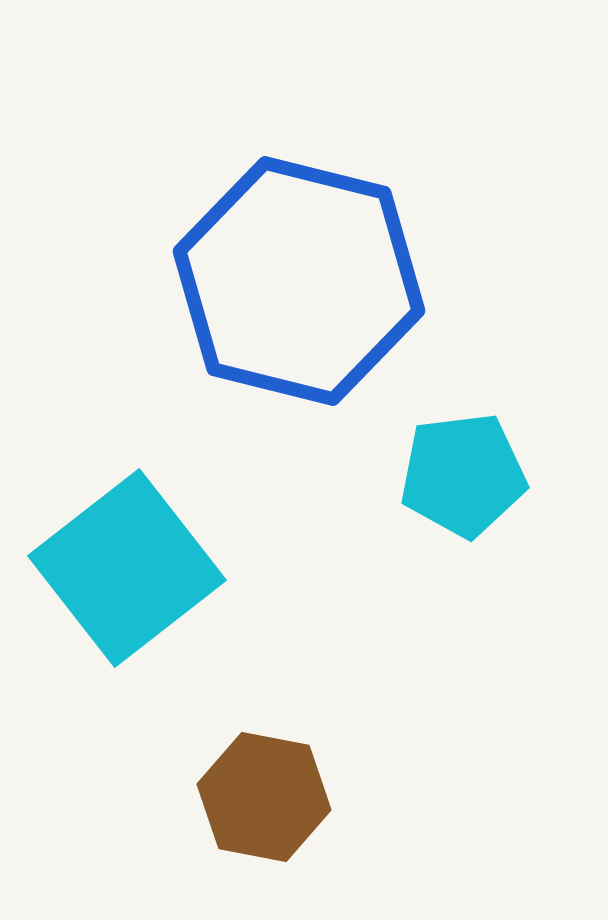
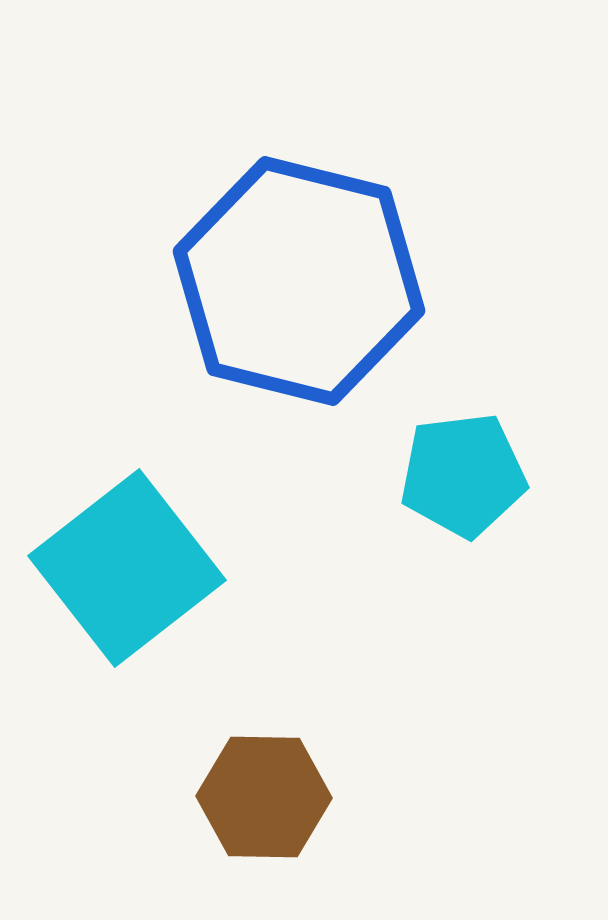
brown hexagon: rotated 10 degrees counterclockwise
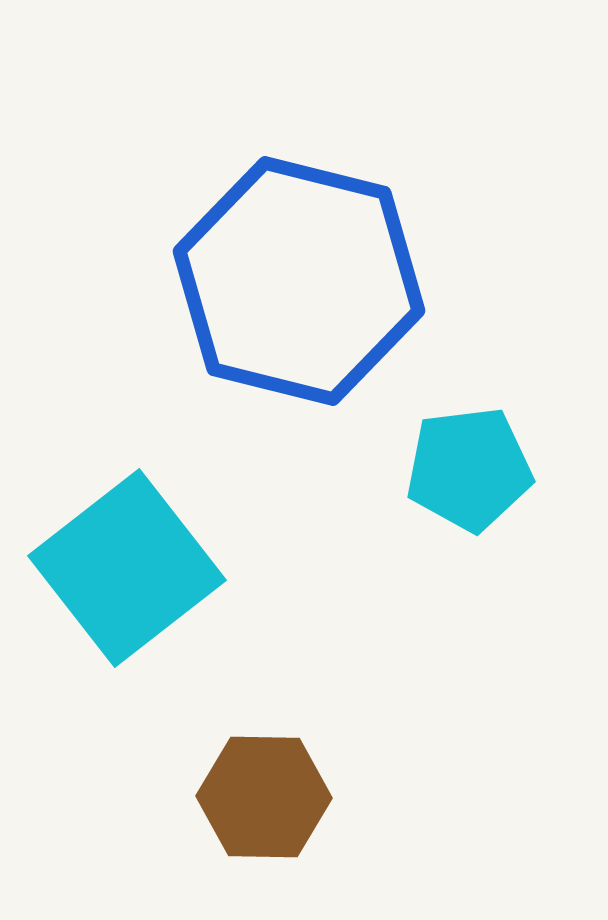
cyan pentagon: moved 6 px right, 6 px up
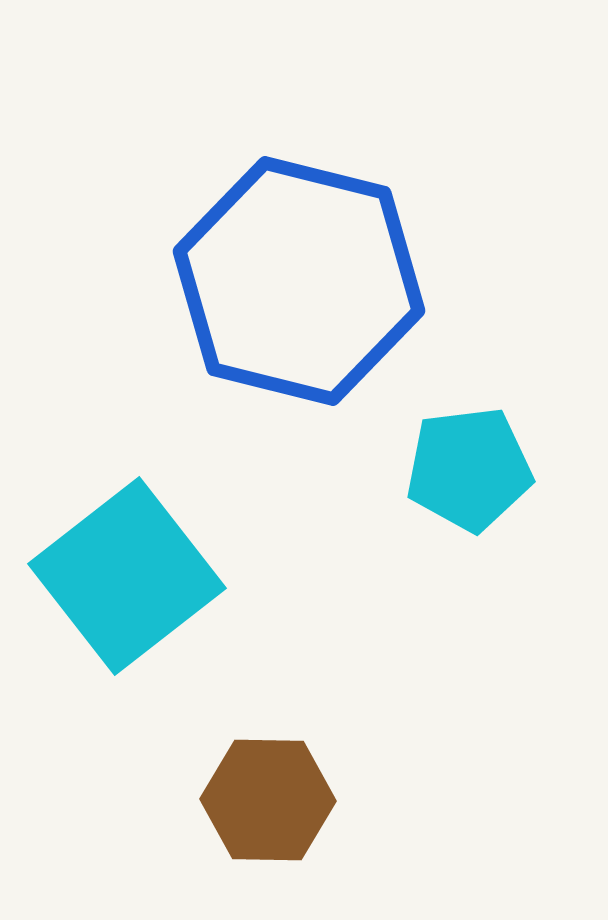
cyan square: moved 8 px down
brown hexagon: moved 4 px right, 3 px down
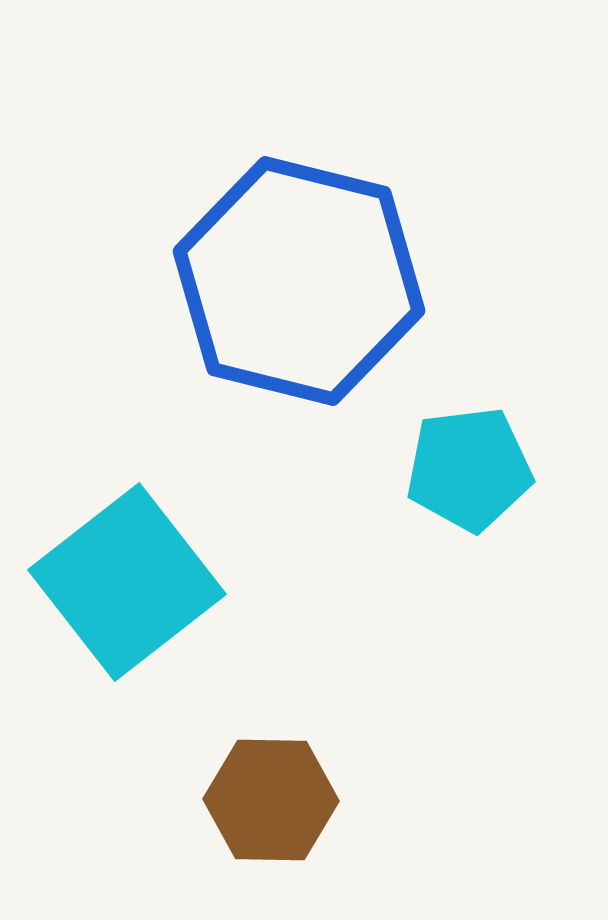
cyan square: moved 6 px down
brown hexagon: moved 3 px right
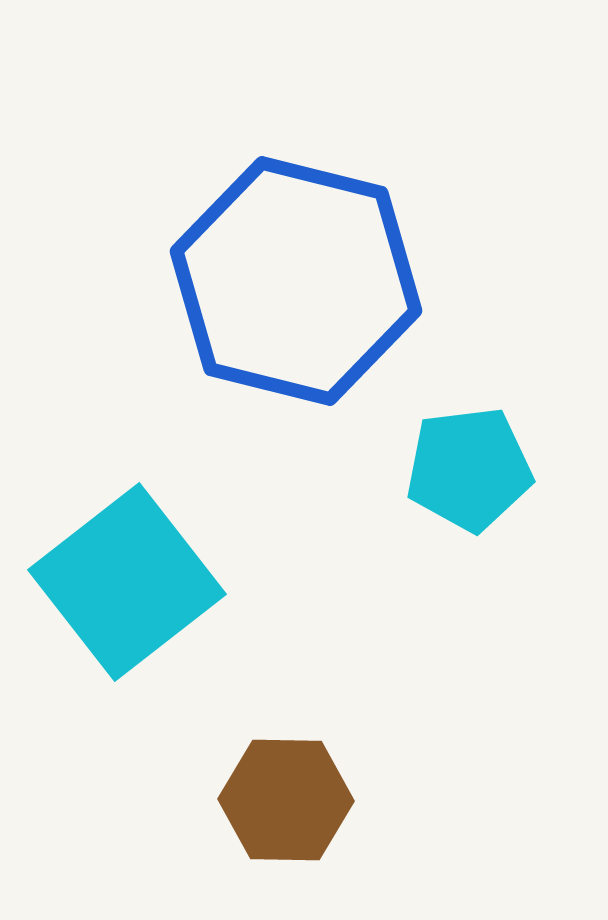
blue hexagon: moved 3 px left
brown hexagon: moved 15 px right
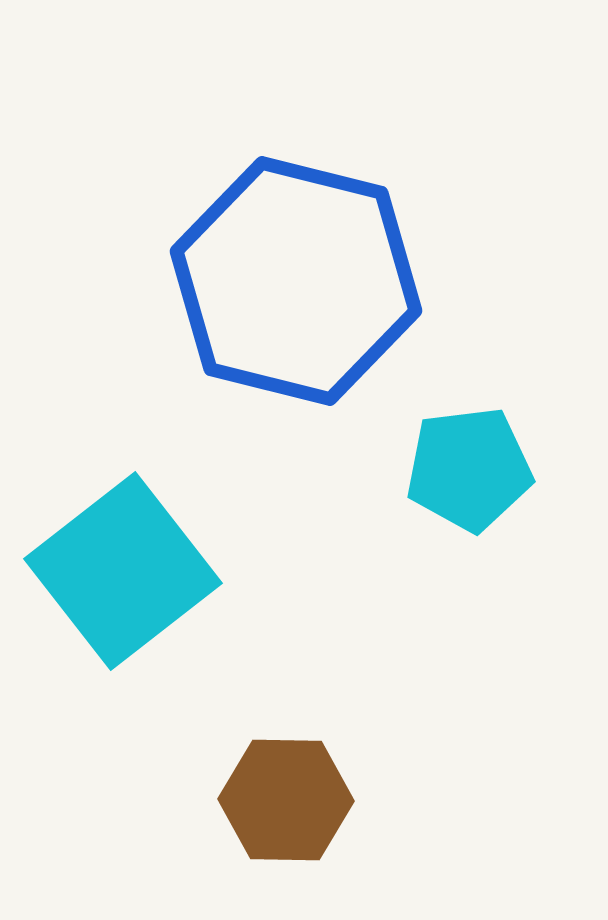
cyan square: moved 4 px left, 11 px up
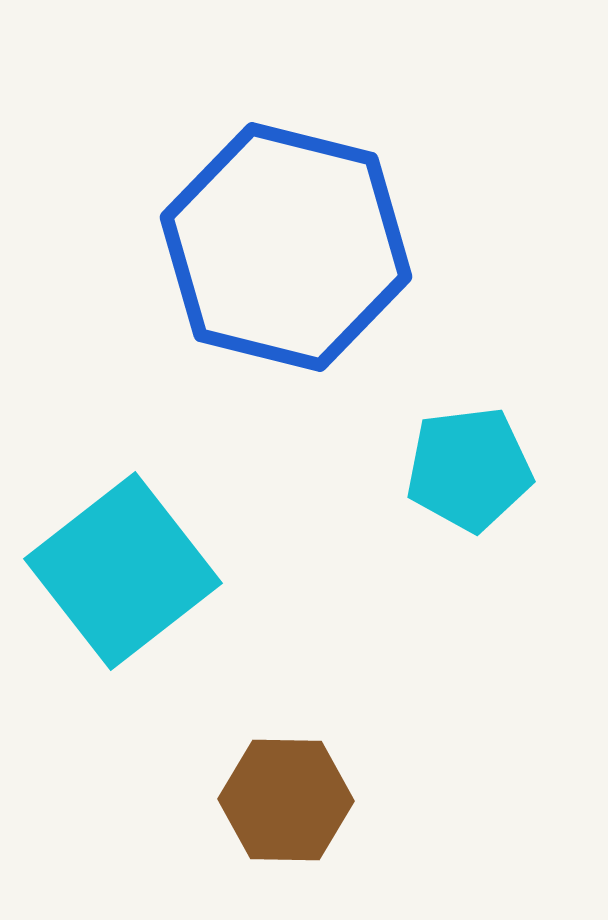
blue hexagon: moved 10 px left, 34 px up
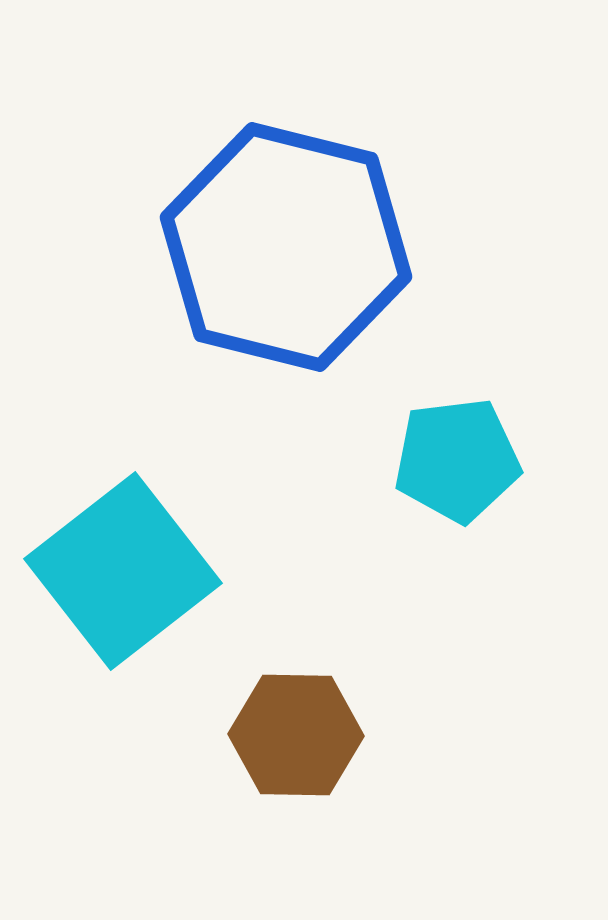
cyan pentagon: moved 12 px left, 9 px up
brown hexagon: moved 10 px right, 65 px up
